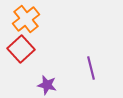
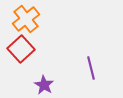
purple star: moved 3 px left; rotated 18 degrees clockwise
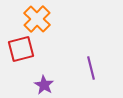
orange cross: moved 11 px right; rotated 8 degrees counterclockwise
red square: rotated 28 degrees clockwise
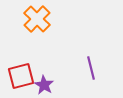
red square: moved 27 px down
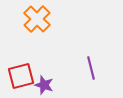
purple star: rotated 12 degrees counterclockwise
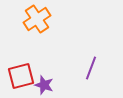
orange cross: rotated 12 degrees clockwise
purple line: rotated 35 degrees clockwise
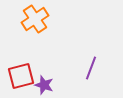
orange cross: moved 2 px left
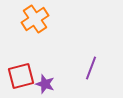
purple star: moved 1 px right, 1 px up
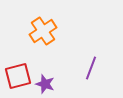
orange cross: moved 8 px right, 12 px down
red square: moved 3 px left
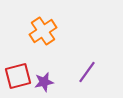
purple line: moved 4 px left, 4 px down; rotated 15 degrees clockwise
purple star: moved 1 px left, 2 px up; rotated 30 degrees counterclockwise
